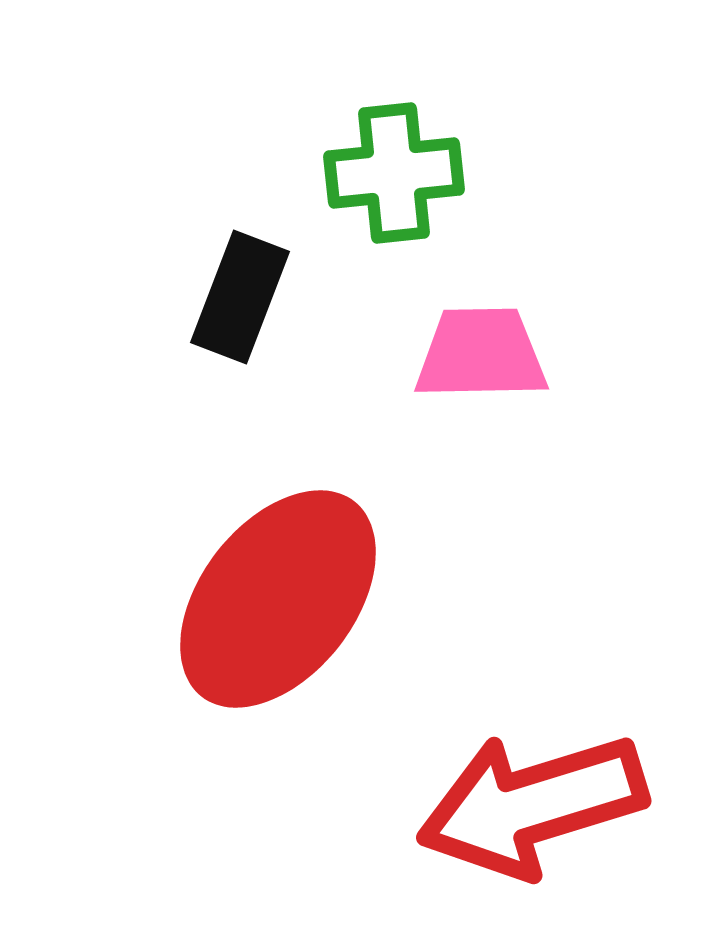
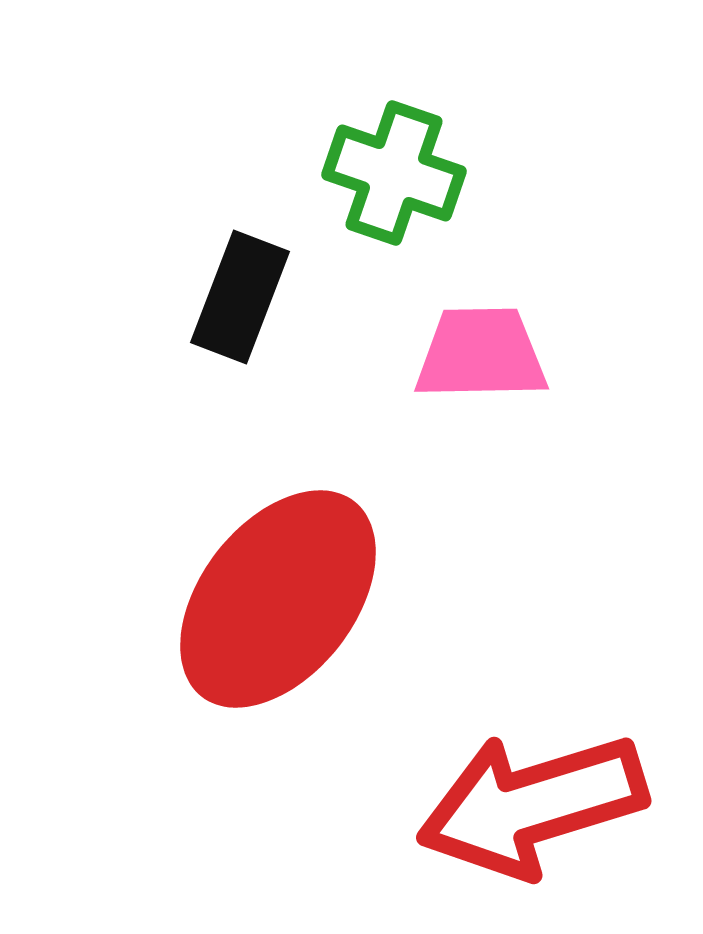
green cross: rotated 25 degrees clockwise
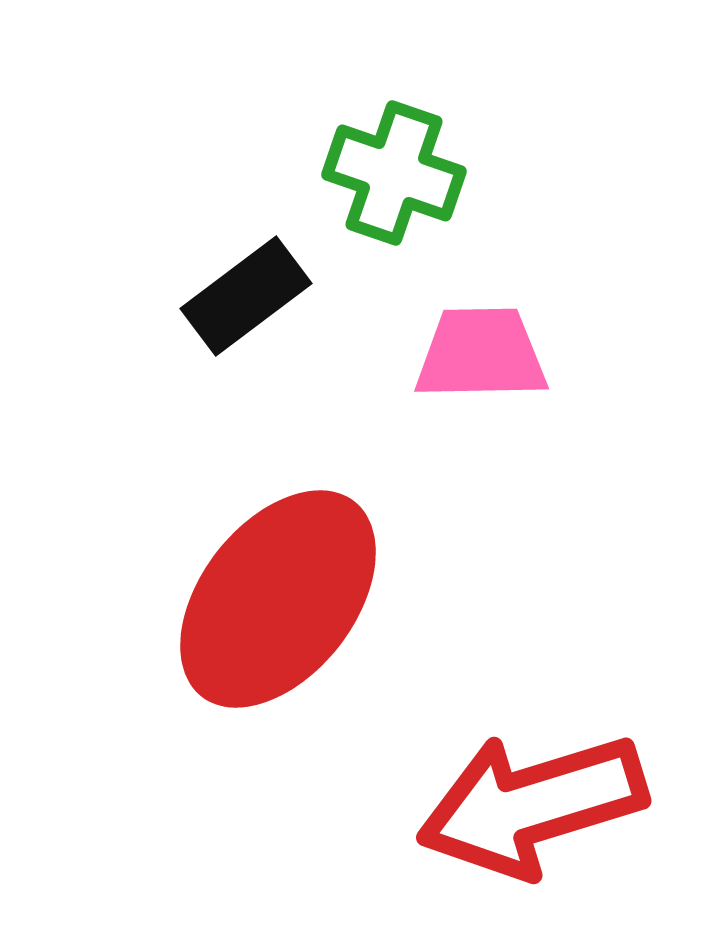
black rectangle: moved 6 px right, 1 px up; rotated 32 degrees clockwise
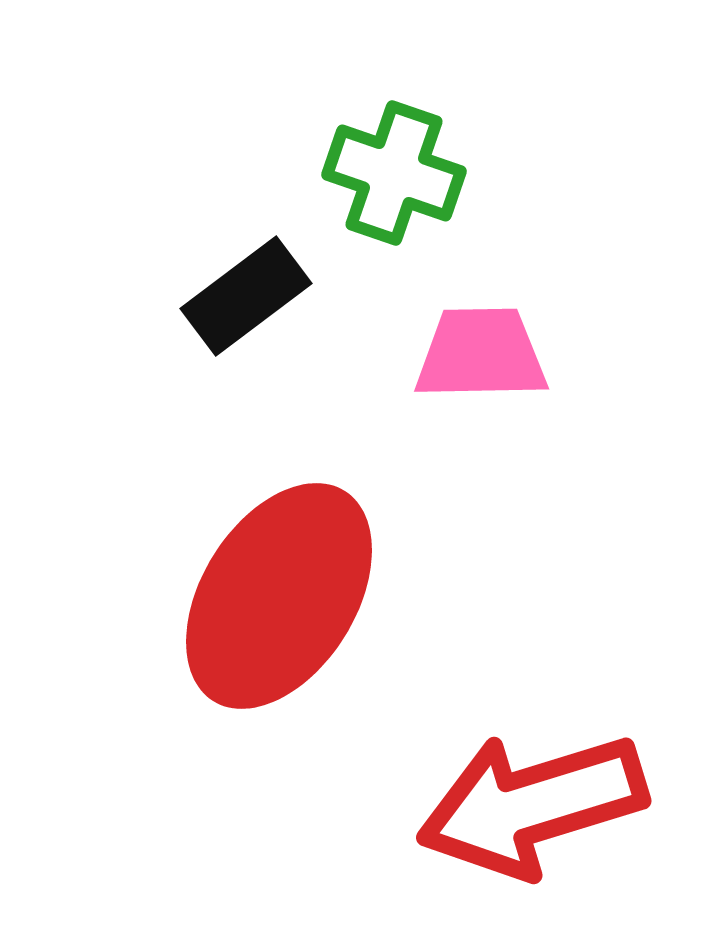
red ellipse: moved 1 px right, 3 px up; rotated 6 degrees counterclockwise
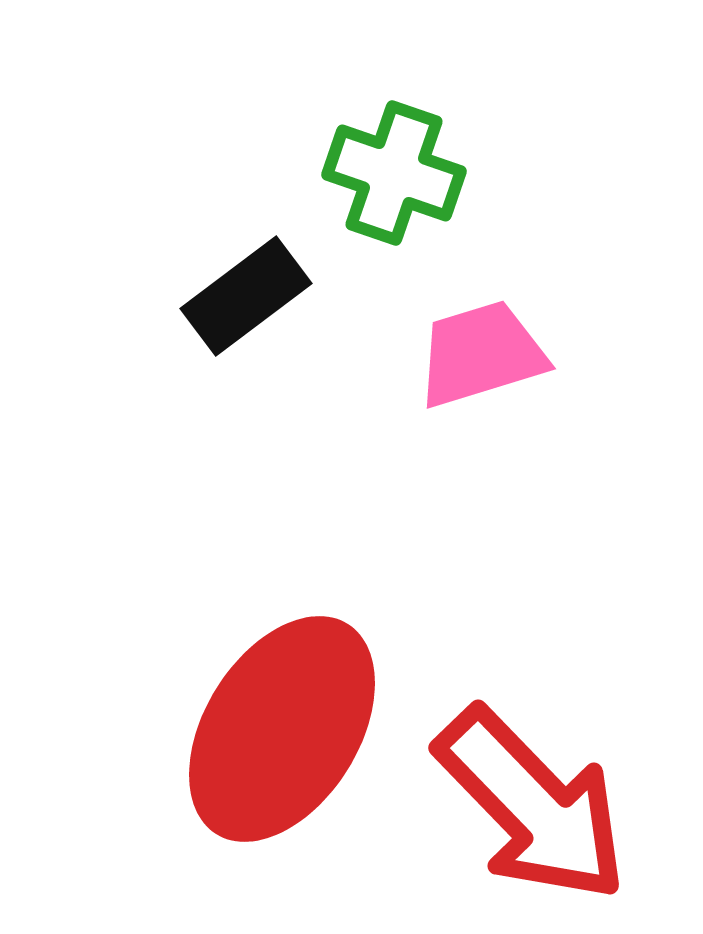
pink trapezoid: rotated 16 degrees counterclockwise
red ellipse: moved 3 px right, 133 px down
red arrow: rotated 117 degrees counterclockwise
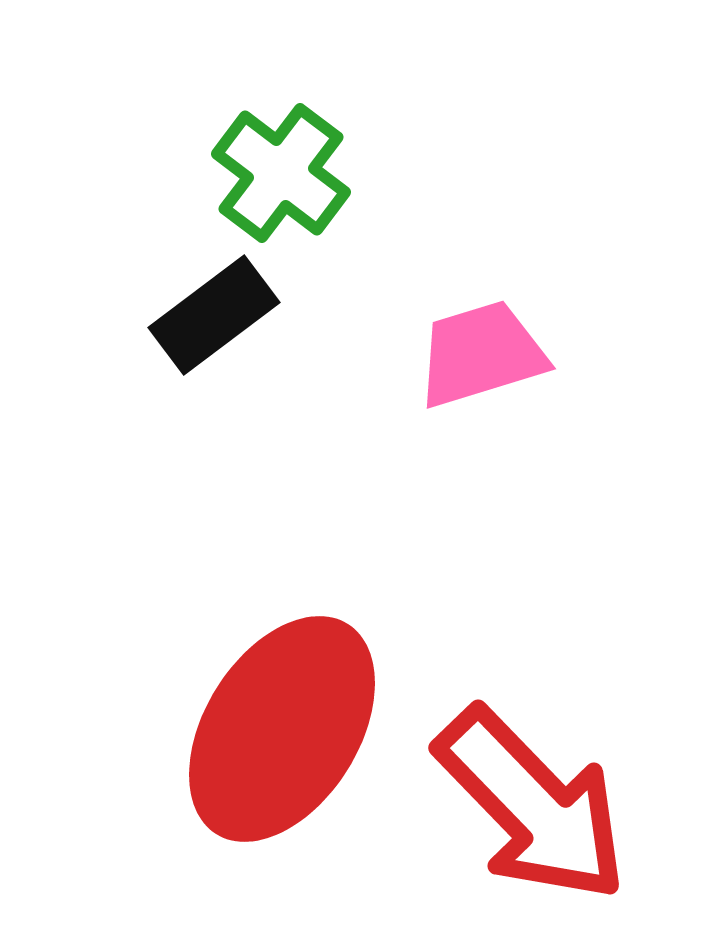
green cross: moved 113 px left; rotated 18 degrees clockwise
black rectangle: moved 32 px left, 19 px down
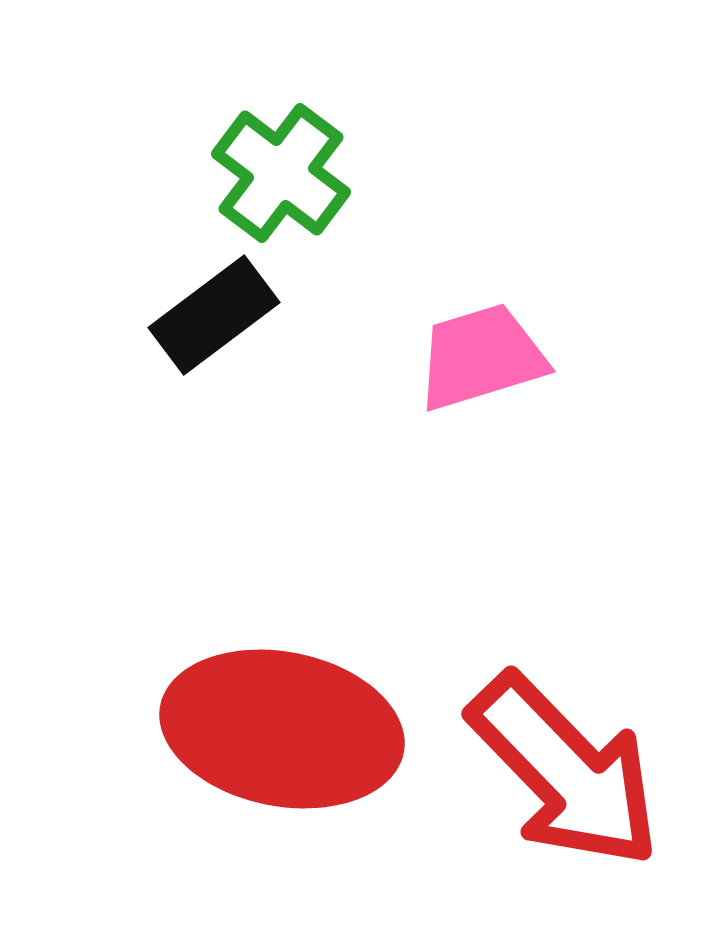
pink trapezoid: moved 3 px down
red ellipse: rotated 69 degrees clockwise
red arrow: moved 33 px right, 34 px up
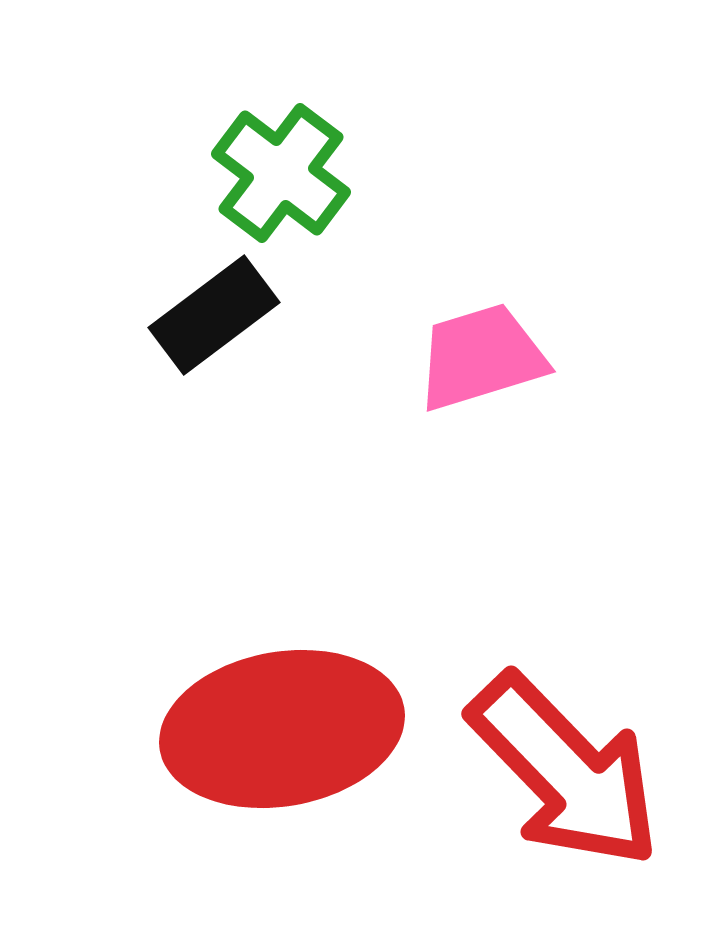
red ellipse: rotated 21 degrees counterclockwise
